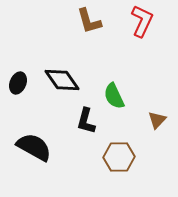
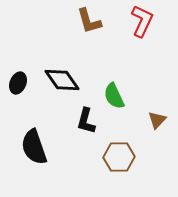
black semicircle: rotated 138 degrees counterclockwise
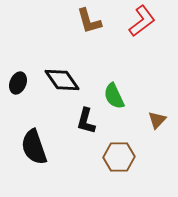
red L-shape: rotated 28 degrees clockwise
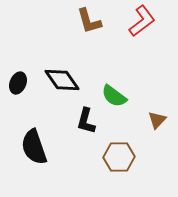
green semicircle: rotated 28 degrees counterclockwise
